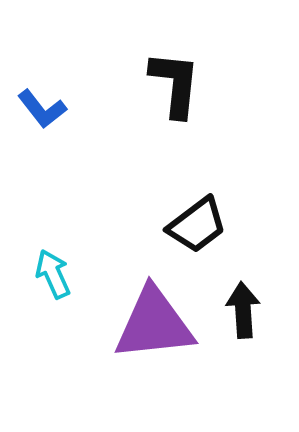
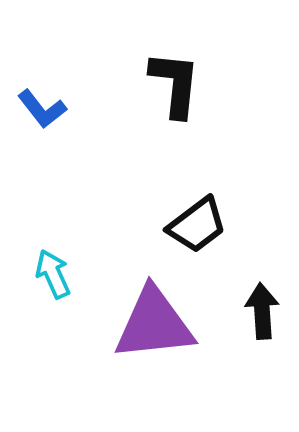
black arrow: moved 19 px right, 1 px down
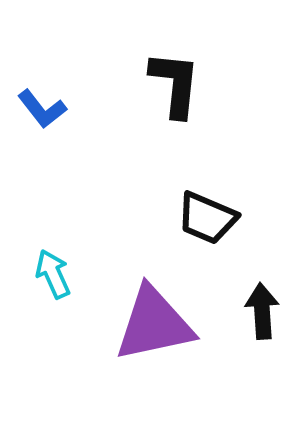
black trapezoid: moved 10 px right, 7 px up; rotated 60 degrees clockwise
purple triangle: rotated 6 degrees counterclockwise
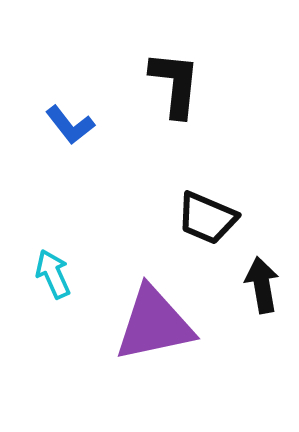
blue L-shape: moved 28 px right, 16 px down
black arrow: moved 26 px up; rotated 6 degrees counterclockwise
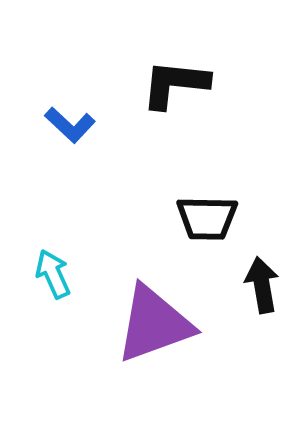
black L-shape: rotated 90 degrees counterclockwise
blue L-shape: rotated 9 degrees counterclockwise
black trapezoid: rotated 22 degrees counterclockwise
purple triangle: rotated 8 degrees counterclockwise
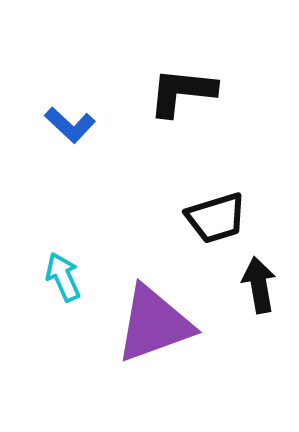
black L-shape: moved 7 px right, 8 px down
black trapezoid: moved 9 px right; rotated 18 degrees counterclockwise
cyan arrow: moved 10 px right, 3 px down
black arrow: moved 3 px left
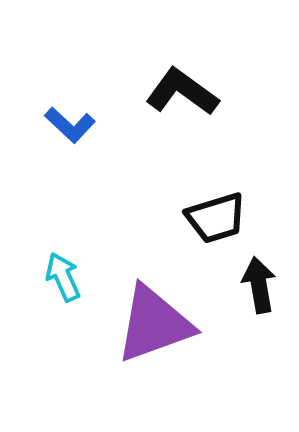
black L-shape: rotated 30 degrees clockwise
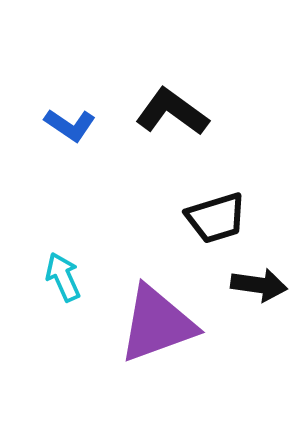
black L-shape: moved 10 px left, 20 px down
blue L-shape: rotated 9 degrees counterclockwise
black arrow: rotated 108 degrees clockwise
purple triangle: moved 3 px right
